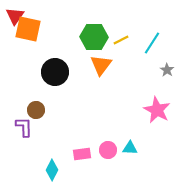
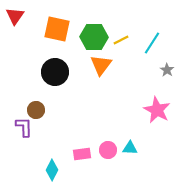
orange square: moved 29 px right
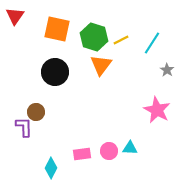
green hexagon: rotated 16 degrees clockwise
brown circle: moved 2 px down
pink circle: moved 1 px right, 1 px down
cyan diamond: moved 1 px left, 2 px up
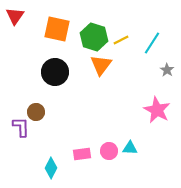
purple L-shape: moved 3 px left
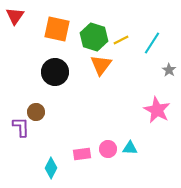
gray star: moved 2 px right
pink circle: moved 1 px left, 2 px up
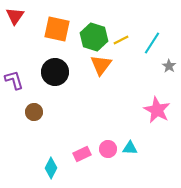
gray star: moved 4 px up
brown circle: moved 2 px left
purple L-shape: moved 7 px left, 47 px up; rotated 15 degrees counterclockwise
pink rectangle: rotated 18 degrees counterclockwise
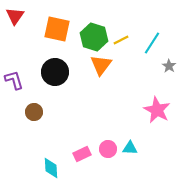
cyan diamond: rotated 30 degrees counterclockwise
